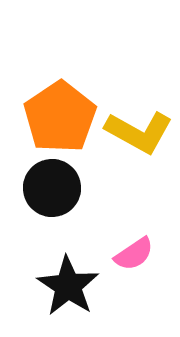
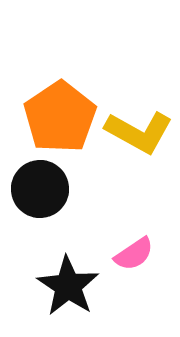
black circle: moved 12 px left, 1 px down
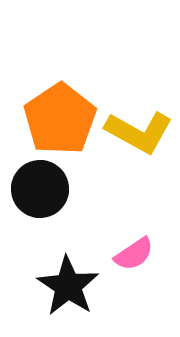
orange pentagon: moved 2 px down
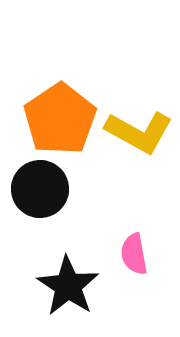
pink semicircle: rotated 114 degrees clockwise
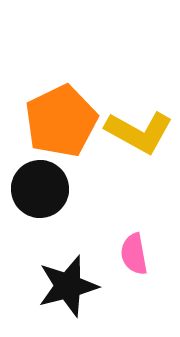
orange pentagon: moved 1 px right, 2 px down; rotated 8 degrees clockwise
black star: rotated 24 degrees clockwise
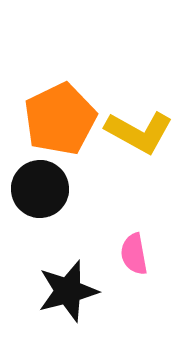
orange pentagon: moved 1 px left, 2 px up
black star: moved 5 px down
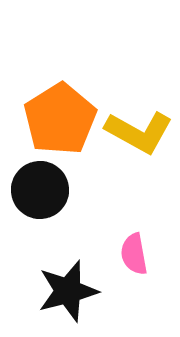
orange pentagon: rotated 6 degrees counterclockwise
black circle: moved 1 px down
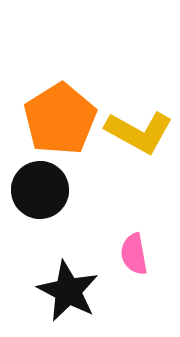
black star: rotated 30 degrees counterclockwise
